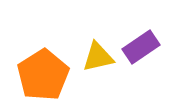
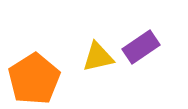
orange pentagon: moved 9 px left, 4 px down
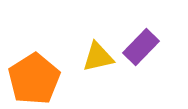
purple rectangle: rotated 12 degrees counterclockwise
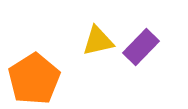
yellow triangle: moved 16 px up
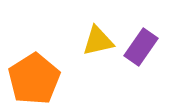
purple rectangle: rotated 9 degrees counterclockwise
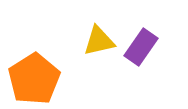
yellow triangle: moved 1 px right
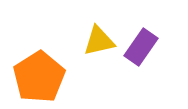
orange pentagon: moved 5 px right, 2 px up
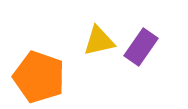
orange pentagon: rotated 21 degrees counterclockwise
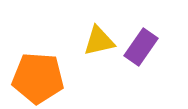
orange pentagon: moved 1 px left, 1 px down; rotated 15 degrees counterclockwise
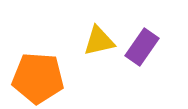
purple rectangle: moved 1 px right
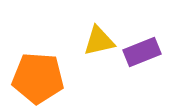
purple rectangle: moved 5 px down; rotated 33 degrees clockwise
